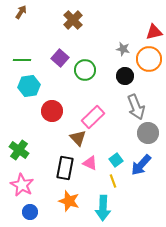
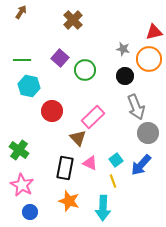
cyan hexagon: rotated 20 degrees clockwise
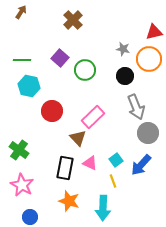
blue circle: moved 5 px down
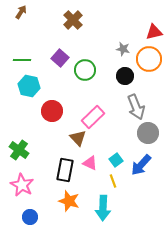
black rectangle: moved 2 px down
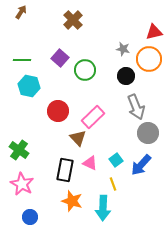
black circle: moved 1 px right
red circle: moved 6 px right
yellow line: moved 3 px down
pink star: moved 1 px up
orange star: moved 3 px right
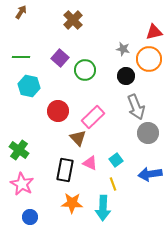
green line: moved 1 px left, 3 px up
blue arrow: moved 9 px right, 9 px down; rotated 40 degrees clockwise
orange star: moved 2 px down; rotated 15 degrees counterclockwise
